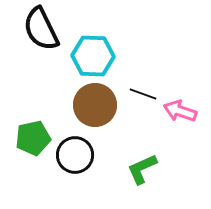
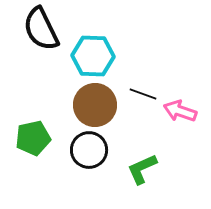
black circle: moved 14 px right, 5 px up
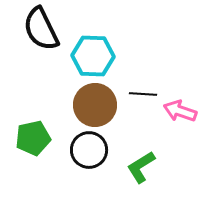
black line: rotated 16 degrees counterclockwise
green L-shape: moved 1 px left, 2 px up; rotated 8 degrees counterclockwise
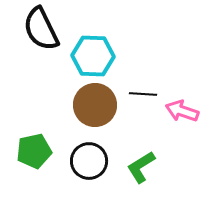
pink arrow: moved 2 px right
green pentagon: moved 1 px right, 13 px down
black circle: moved 11 px down
